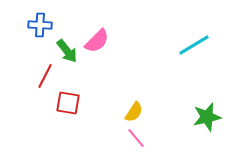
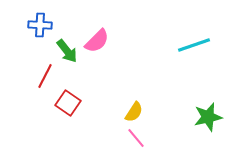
cyan line: rotated 12 degrees clockwise
red square: rotated 25 degrees clockwise
green star: moved 1 px right
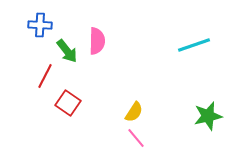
pink semicircle: rotated 44 degrees counterclockwise
green star: moved 1 px up
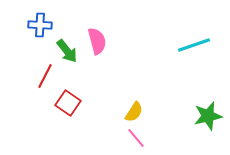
pink semicircle: rotated 16 degrees counterclockwise
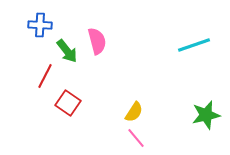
green star: moved 2 px left, 1 px up
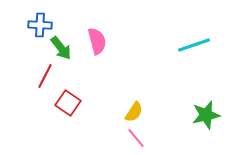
green arrow: moved 6 px left, 3 px up
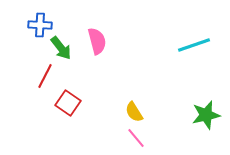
yellow semicircle: rotated 115 degrees clockwise
